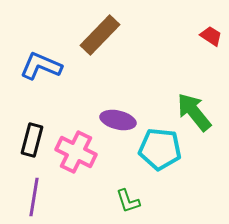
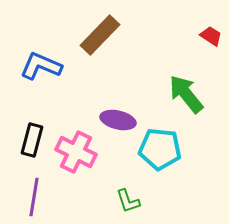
green arrow: moved 8 px left, 18 px up
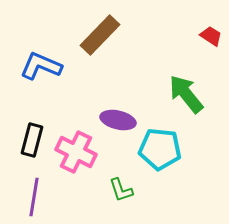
green L-shape: moved 7 px left, 11 px up
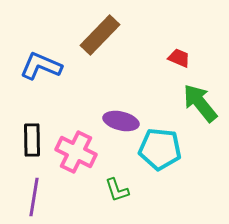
red trapezoid: moved 32 px left, 22 px down; rotated 10 degrees counterclockwise
green arrow: moved 14 px right, 9 px down
purple ellipse: moved 3 px right, 1 px down
black rectangle: rotated 16 degrees counterclockwise
green L-shape: moved 4 px left
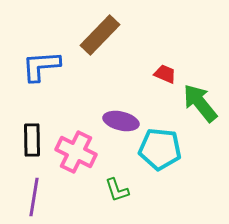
red trapezoid: moved 14 px left, 16 px down
blue L-shape: rotated 27 degrees counterclockwise
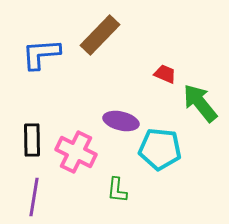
blue L-shape: moved 12 px up
green L-shape: rotated 24 degrees clockwise
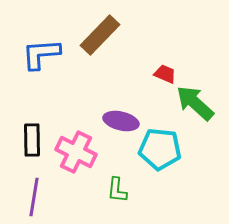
green arrow: moved 5 px left; rotated 9 degrees counterclockwise
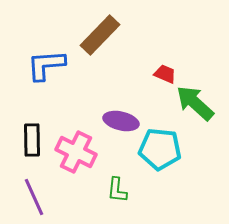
blue L-shape: moved 5 px right, 11 px down
purple line: rotated 33 degrees counterclockwise
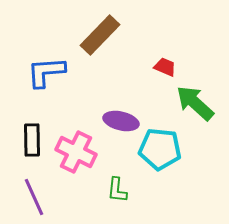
blue L-shape: moved 7 px down
red trapezoid: moved 7 px up
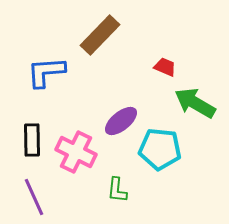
green arrow: rotated 12 degrees counterclockwise
purple ellipse: rotated 52 degrees counterclockwise
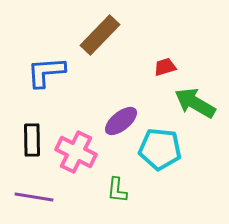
red trapezoid: rotated 40 degrees counterclockwise
purple line: rotated 57 degrees counterclockwise
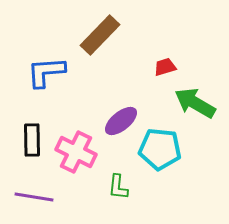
green L-shape: moved 1 px right, 3 px up
